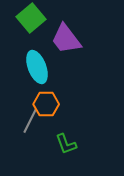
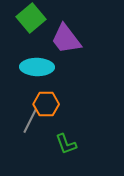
cyan ellipse: rotated 68 degrees counterclockwise
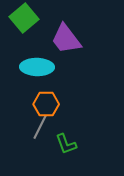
green square: moved 7 px left
gray line: moved 10 px right, 6 px down
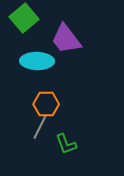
cyan ellipse: moved 6 px up
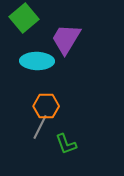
purple trapezoid: rotated 68 degrees clockwise
orange hexagon: moved 2 px down
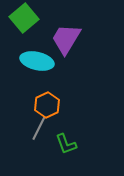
cyan ellipse: rotated 12 degrees clockwise
orange hexagon: moved 1 px right, 1 px up; rotated 25 degrees counterclockwise
gray line: moved 1 px left, 1 px down
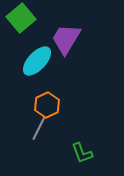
green square: moved 3 px left
cyan ellipse: rotated 60 degrees counterclockwise
green L-shape: moved 16 px right, 9 px down
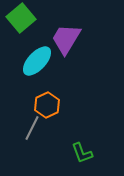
gray line: moved 7 px left
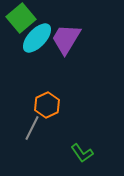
cyan ellipse: moved 23 px up
green L-shape: rotated 15 degrees counterclockwise
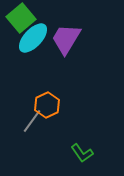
cyan ellipse: moved 4 px left
gray line: moved 7 px up; rotated 10 degrees clockwise
